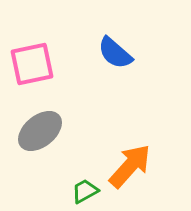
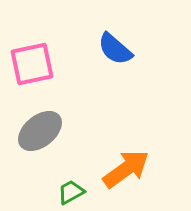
blue semicircle: moved 4 px up
orange arrow: moved 4 px left, 3 px down; rotated 12 degrees clockwise
green trapezoid: moved 14 px left, 1 px down
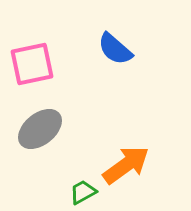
gray ellipse: moved 2 px up
orange arrow: moved 4 px up
green trapezoid: moved 12 px right
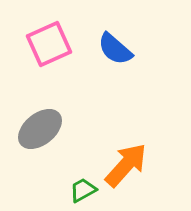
pink square: moved 17 px right, 20 px up; rotated 12 degrees counterclockwise
orange arrow: rotated 12 degrees counterclockwise
green trapezoid: moved 2 px up
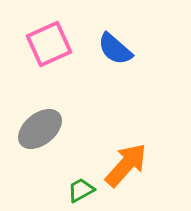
green trapezoid: moved 2 px left
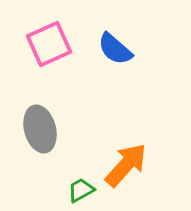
gray ellipse: rotated 66 degrees counterclockwise
